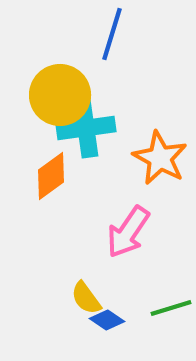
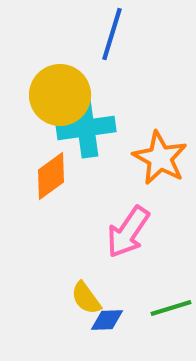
blue diamond: rotated 36 degrees counterclockwise
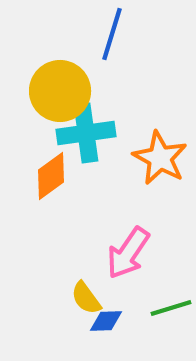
yellow circle: moved 4 px up
cyan cross: moved 5 px down
pink arrow: moved 21 px down
blue diamond: moved 1 px left, 1 px down
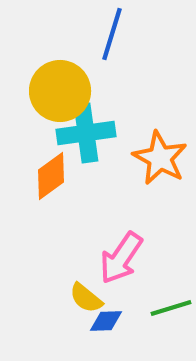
pink arrow: moved 7 px left, 5 px down
yellow semicircle: rotated 15 degrees counterclockwise
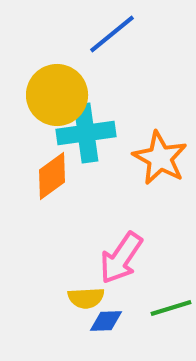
blue line: rotated 34 degrees clockwise
yellow circle: moved 3 px left, 4 px down
orange diamond: moved 1 px right
yellow semicircle: rotated 42 degrees counterclockwise
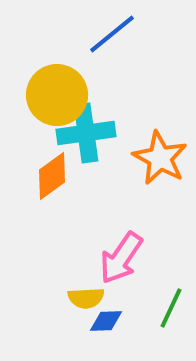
green line: rotated 48 degrees counterclockwise
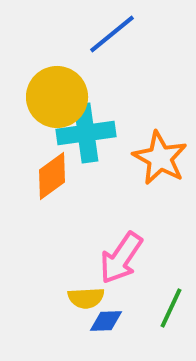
yellow circle: moved 2 px down
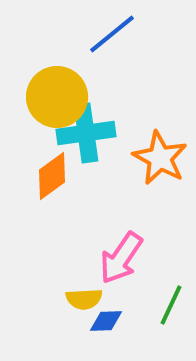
yellow semicircle: moved 2 px left, 1 px down
green line: moved 3 px up
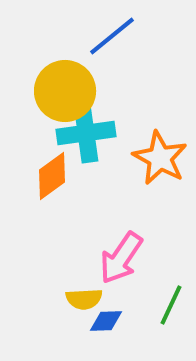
blue line: moved 2 px down
yellow circle: moved 8 px right, 6 px up
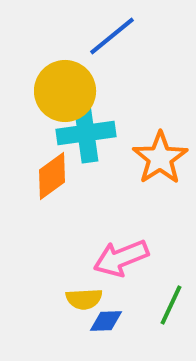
orange star: rotated 10 degrees clockwise
pink arrow: rotated 34 degrees clockwise
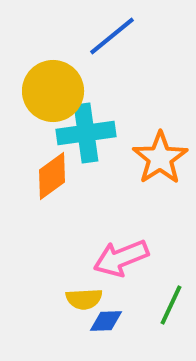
yellow circle: moved 12 px left
